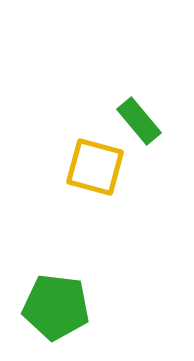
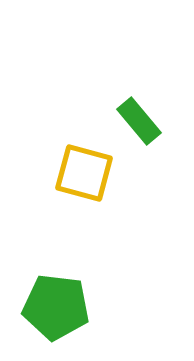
yellow square: moved 11 px left, 6 px down
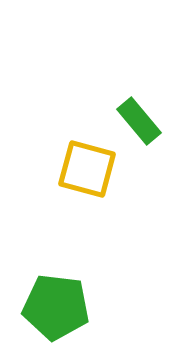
yellow square: moved 3 px right, 4 px up
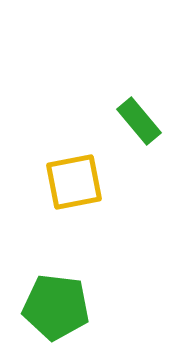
yellow square: moved 13 px left, 13 px down; rotated 26 degrees counterclockwise
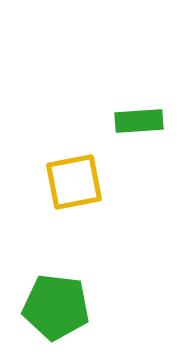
green rectangle: rotated 54 degrees counterclockwise
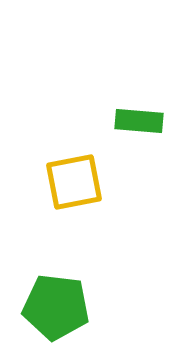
green rectangle: rotated 9 degrees clockwise
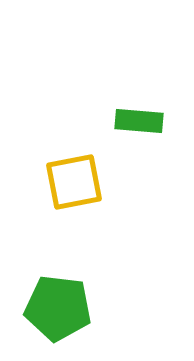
green pentagon: moved 2 px right, 1 px down
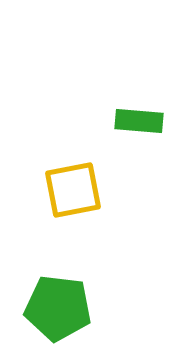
yellow square: moved 1 px left, 8 px down
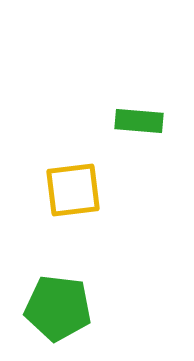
yellow square: rotated 4 degrees clockwise
